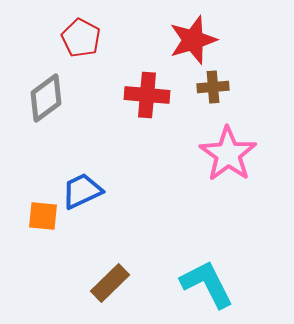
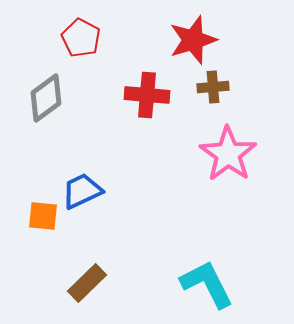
brown rectangle: moved 23 px left
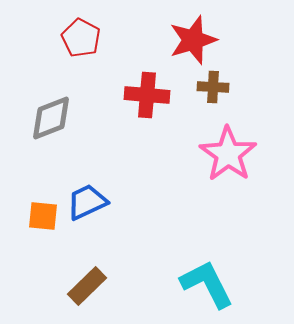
brown cross: rotated 8 degrees clockwise
gray diamond: moved 5 px right, 20 px down; rotated 15 degrees clockwise
blue trapezoid: moved 5 px right, 11 px down
brown rectangle: moved 3 px down
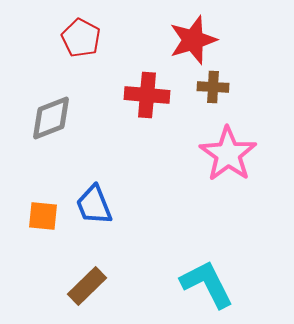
blue trapezoid: moved 7 px right, 3 px down; rotated 87 degrees counterclockwise
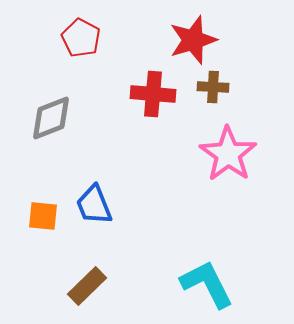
red cross: moved 6 px right, 1 px up
